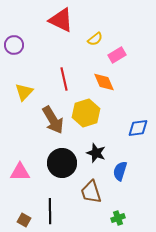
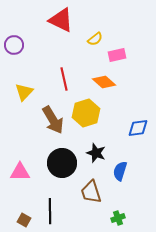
pink rectangle: rotated 18 degrees clockwise
orange diamond: rotated 25 degrees counterclockwise
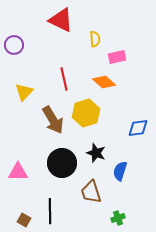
yellow semicircle: rotated 56 degrees counterclockwise
pink rectangle: moved 2 px down
pink triangle: moved 2 px left
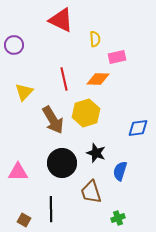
orange diamond: moved 6 px left, 3 px up; rotated 40 degrees counterclockwise
black line: moved 1 px right, 2 px up
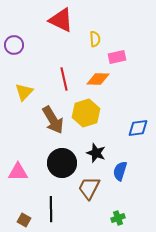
brown trapezoid: moved 2 px left, 4 px up; rotated 45 degrees clockwise
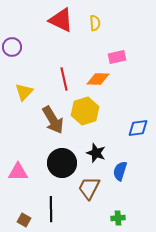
yellow semicircle: moved 16 px up
purple circle: moved 2 px left, 2 px down
yellow hexagon: moved 1 px left, 2 px up
green cross: rotated 16 degrees clockwise
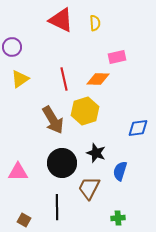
yellow triangle: moved 4 px left, 13 px up; rotated 12 degrees clockwise
black line: moved 6 px right, 2 px up
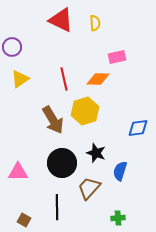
brown trapezoid: rotated 15 degrees clockwise
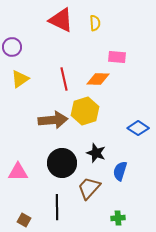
pink rectangle: rotated 18 degrees clockwise
brown arrow: rotated 64 degrees counterclockwise
blue diamond: rotated 40 degrees clockwise
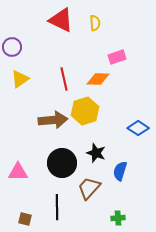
pink rectangle: rotated 24 degrees counterclockwise
brown square: moved 1 px right, 1 px up; rotated 16 degrees counterclockwise
